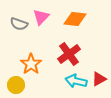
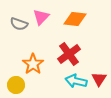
orange star: moved 2 px right
red triangle: rotated 28 degrees counterclockwise
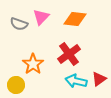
red triangle: rotated 21 degrees clockwise
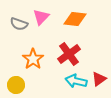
orange star: moved 5 px up
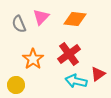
gray semicircle: rotated 48 degrees clockwise
red triangle: moved 1 px left, 5 px up
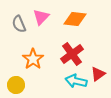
red cross: moved 3 px right
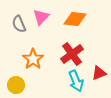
red triangle: moved 1 px right, 1 px up; rotated 14 degrees clockwise
cyan arrow: rotated 125 degrees counterclockwise
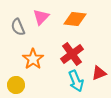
gray semicircle: moved 1 px left, 3 px down
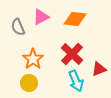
pink triangle: rotated 18 degrees clockwise
red cross: rotated 10 degrees counterclockwise
red triangle: moved 4 px up
yellow circle: moved 13 px right, 2 px up
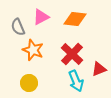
orange star: moved 9 px up; rotated 15 degrees counterclockwise
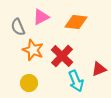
orange diamond: moved 1 px right, 3 px down
red cross: moved 10 px left, 2 px down
